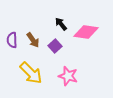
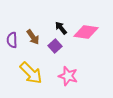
black arrow: moved 4 px down
brown arrow: moved 3 px up
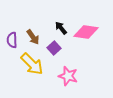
purple square: moved 1 px left, 2 px down
yellow arrow: moved 1 px right, 9 px up
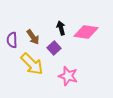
black arrow: rotated 24 degrees clockwise
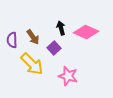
pink diamond: rotated 15 degrees clockwise
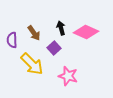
brown arrow: moved 1 px right, 4 px up
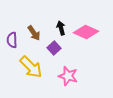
yellow arrow: moved 1 px left, 3 px down
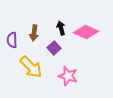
brown arrow: rotated 42 degrees clockwise
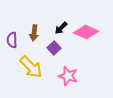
black arrow: rotated 120 degrees counterclockwise
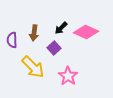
yellow arrow: moved 2 px right
pink star: rotated 18 degrees clockwise
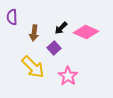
purple semicircle: moved 23 px up
